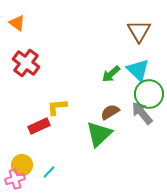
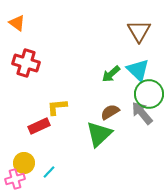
red cross: rotated 20 degrees counterclockwise
yellow circle: moved 2 px right, 2 px up
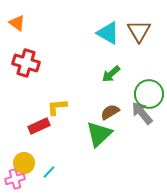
cyan triangle: moved 30 px left, 37 px up; rotated 15 degrees counterclockwise
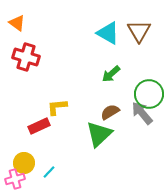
red cross: moved 6 px up
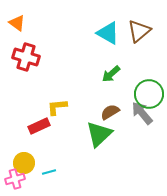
brown triangle: rotated 20 degrees clockwise
cyan line: rotated 32 degrees clockwise
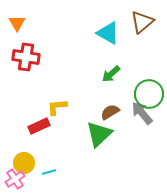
orange triangle: rotated 24 degrees clockwise
brown triangle: moved 3 px right, 9 px up
red cross: rotated 8 degrees counterclockwise
pink cross: rotated 18 degrees counterclockwise
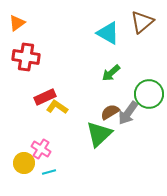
orange triangle: rotated 24 degrees clockwise
green arrow: moved 1 px up
yellow L-shape: rotated 40 degrees clockwise
gray arrow: moved 14 px left; rotated 105 degrees counterclockwise
red rectangle: moved 6 px right, 29 px up
pink cross: moved 26 px right, 30 px up; rotated 24 degrees counterclockwise
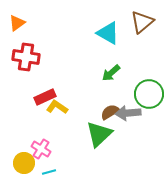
gray arrow: rotated 50 degrees clockwise
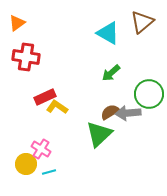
yellow circle: moved 2 px right, 1 px down
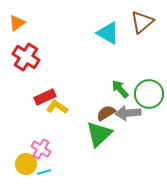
red cross: rotated 24 degrees clockwise
green arrow: moved 9 px right, 16 px down; rotated 90 degrees clockwise
brown semicircle: moved 4 px left, 1 px down
cyan line: moved 5 px left
